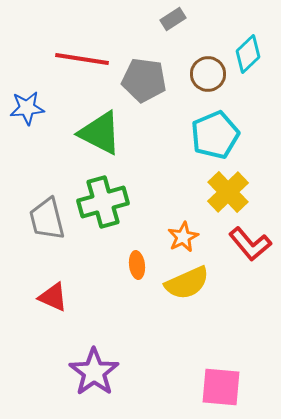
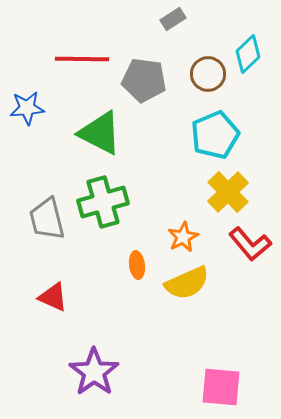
red line: rotated 8 degrees counterclockwise
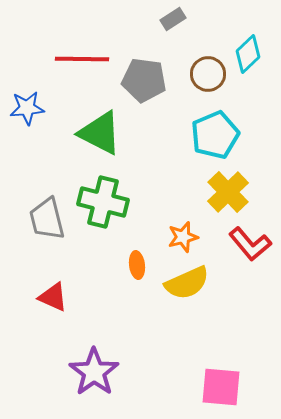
green cross: rotated 30 degrees clockwise
orange star: rotated 12 degrees clockwise
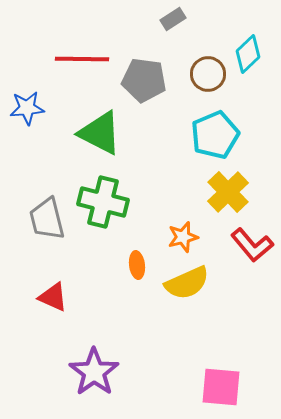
red L-shape: moved 2 px right, 1 px down
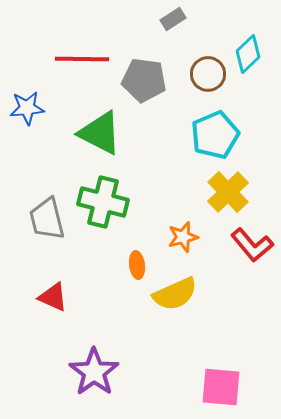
yellow semicircle: moved 12 px left, 11 px down
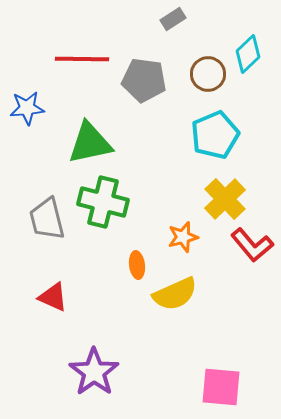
green triangle: moved 10 px left, 10 px down; rotated 39 degrees counterclockwise
yellow cross: moved 3 px left, 7 px down
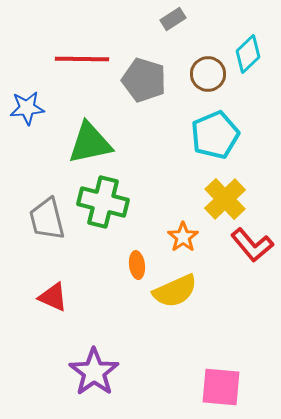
gray pentagon: rotated 9 degrees clockwise
orange star: rotated 20 degrees counterclockwise
yellow semicircle: moved 3 px up
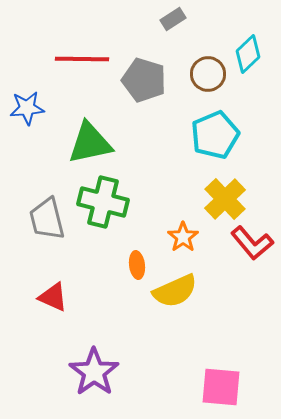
red L-shape: moved 2 px up
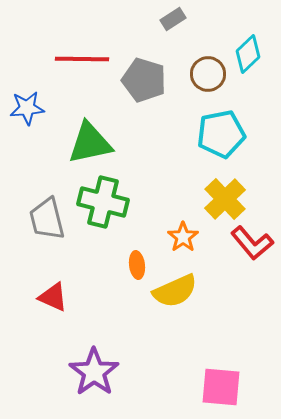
cyan pentagon: moved 6 px right, 1 px up; rotated 12 degrees clockwise
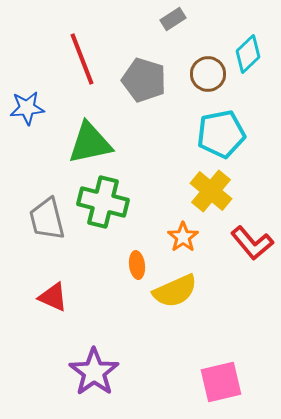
red line: rotated 68 degrees clockwise
yellow cross: moved 14 px left, 8 px up; rotated 6 degrees counterclockwise
pink square: moved 5 px up; rotated 18 degrees counterclockwise
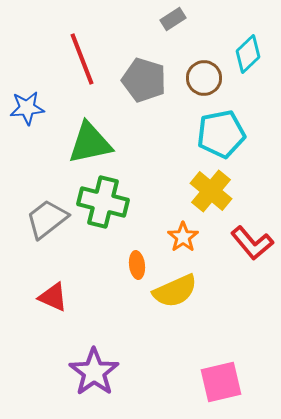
brown circle: moved 4 px left, 4 px down
gray trapezoid: rotated 66 degrees clockwise
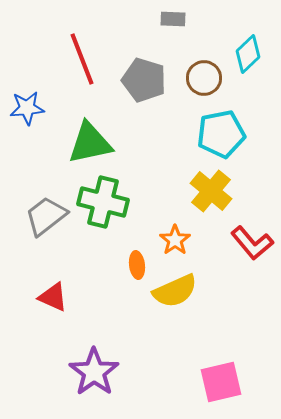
gray rectangle: rotated 35 degrees clockwise
gray trapezoid: moved 1 px left, 3 px up
orange star: moved 8 px left, 3 px down
